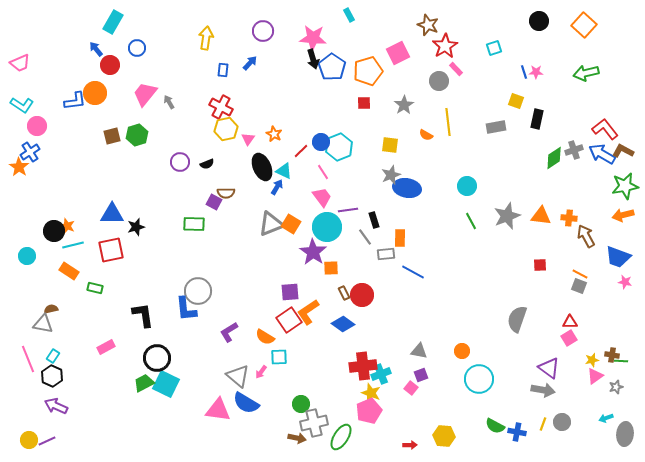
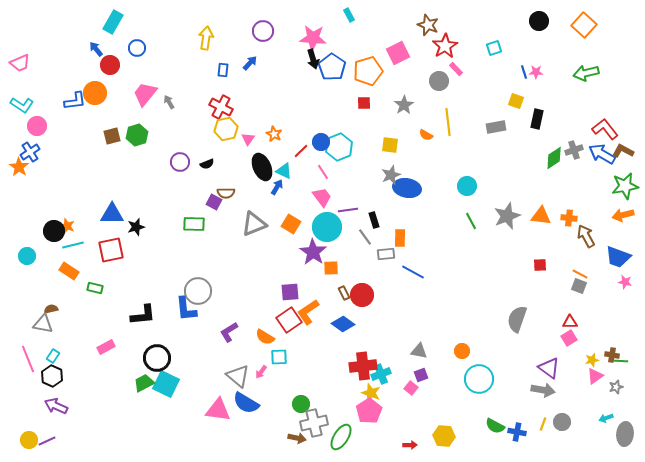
gray triangle at (271, 224): moved 17 px left
black L-shape at (143, 315): rotated 92 degrees clockwise
pink pentagon at (369, 411): rotated 10 degrees counterclockwise
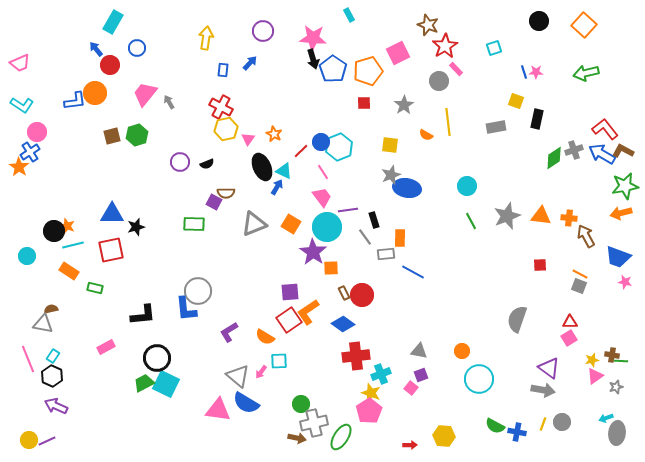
blue pentagon at (332, 67): moved 1 px right, 2 px down
pink circle at (37, 126): moved 6 px down
orange arrow at (623, 215): moved 2 px left, 2 px up
cyan square at (279, 357): moved 4 px down
red cross at (363, 366): moved 7 px left, 10 px up
gray ellipse at (625, 434): moved 8 px left, 1 px up
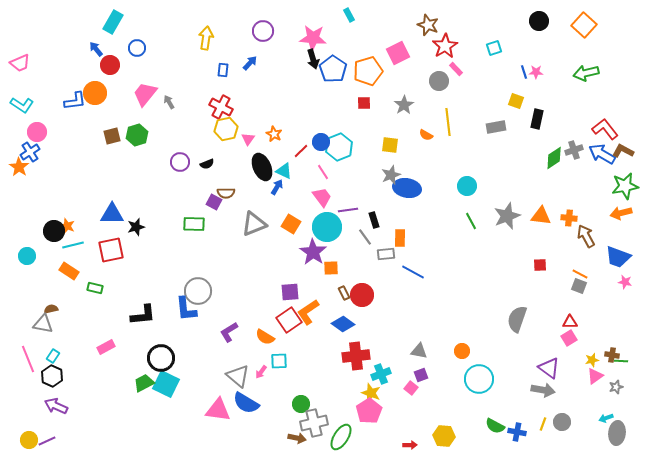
black circle at (157, 358): moved 4 px right
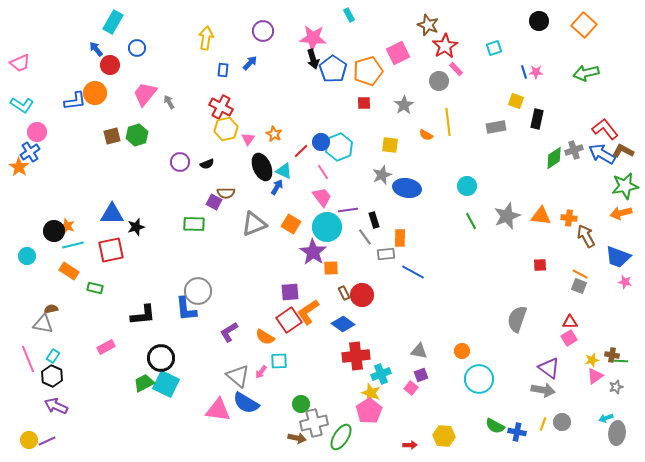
gray star at (391, 175): moved 9 px left
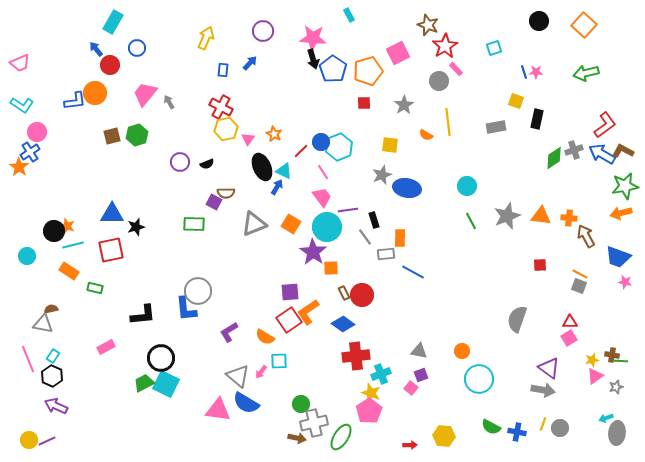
yellow arrow at (206, 38): rotated 15 degrees clockwise
red L-shape at (605, 129): moved 4 px up; rotated 92 degrees clockwise
gray circle at (562, 422): moved 2 px left, 6 px down
green semicircle at (495, 426): moved 4 px left, 1 px down
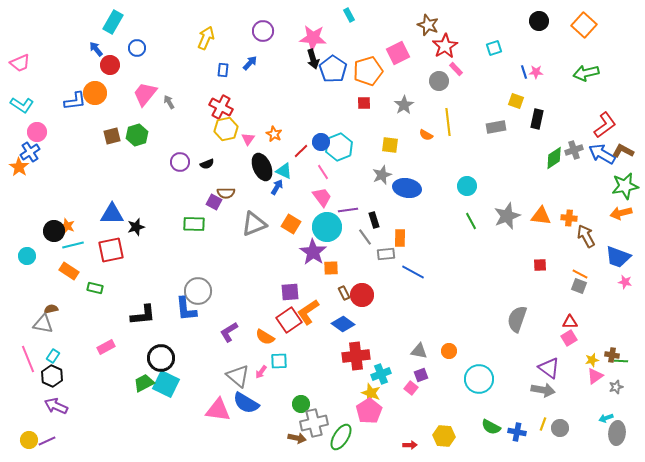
orange circle at (462, 351): moved 13 px left
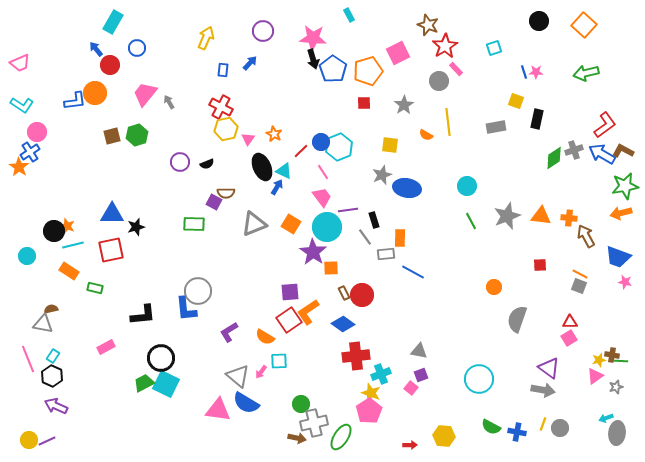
orange circle at (449, 351): moved 45 px right, 64 px up
yellow star at (592, 360): moved 7 px right
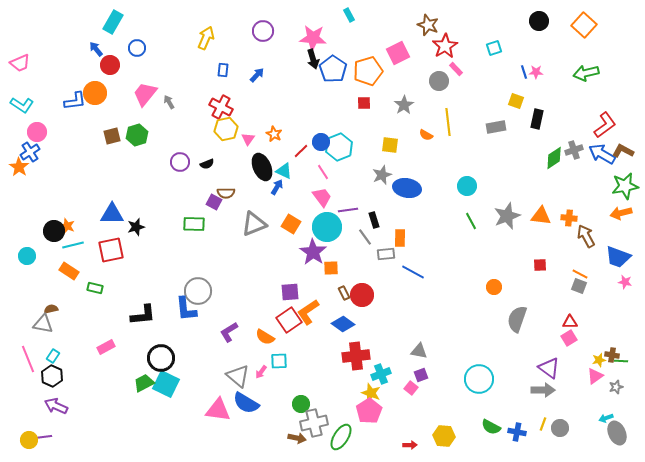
blue arrow at (250, 63): moved 7 px right, 12 px down
gray arrow at (543, 390): rotated 10 degrees counterclockwise
gray ellipse at (617, 433): rotated 30 degrees counterclockwise
purple line at (47, 441): moved 4 px left, 4 px up; rotated 18 degrees clockwise
